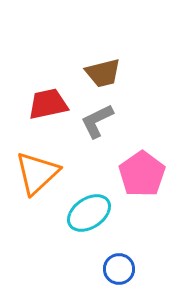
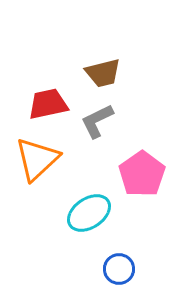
orange triangle: moved 14 px up
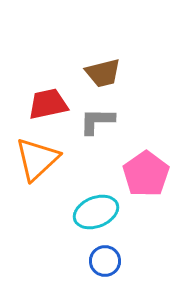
gray L-shape: rotated 27 degrees clockwise
pink pentagon: moved 4 px right
cyan ellipse: moved 7 px right, 1 px up; rotated 12 degrees clockwise
blue circle: moved 14 px left, 8 px up
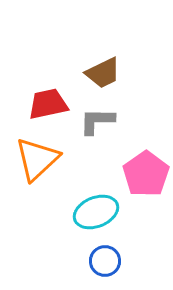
brown trapezoid: rotated 12 degrees counterclockwise
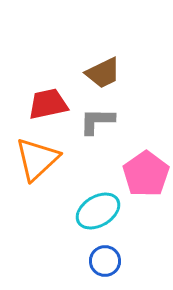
cyan ellipse: moved 2 px right, 1 px up; rotated 9 degrees counterclockwise
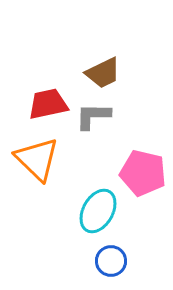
gray L-shape: moved 4 px left, 5 px up
orange triangle: rotated 33 degrees counterclockwise
pink pentagon: moved 3 px left, 1 px up; rotated 24 degrees counterclockwise
cyan ellipse: rotated 30 degrees counterclockwise
blue circle: moved 6 px right
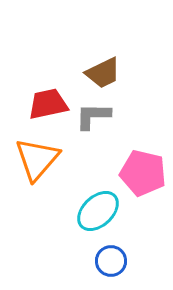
orange triangle: rotated 27 degrees clockwise
cyan ellipse: rotated 18 degrees clockwise
